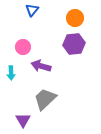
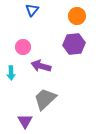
orange circle: moved 2 px right, 2 px up
purple triangle: moved 2 px right, 1 px down
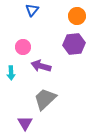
purple triangle: moved 2 px down
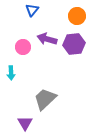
purple arrow: moved 6 px right, 27 px up
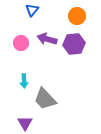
pink circle: moved 2 px left, 4 px up
cyan arrow: moved 13 px right, 8 px down
gray trapezoid: rotated 90 degrees counterclockwise
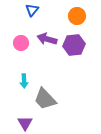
purple hexagon: moved 1 px down
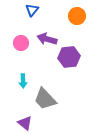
purple hexagon: moved 5 px left, 12 px down
cyan arrow: moved 1 px left
purple triangle: rotated 21 degrees counterclockwise
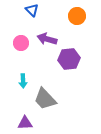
blue triangle: rotated 24 degrees counterclockwise
purple hexagon: moved 2 px down
purple triangle: rotated 42 degrees counterclockwise
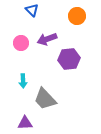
purple arrow: rotated 36 degrees counterclockwise
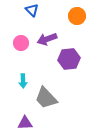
gray trapezoid: moved 1 px right, 1 px up
